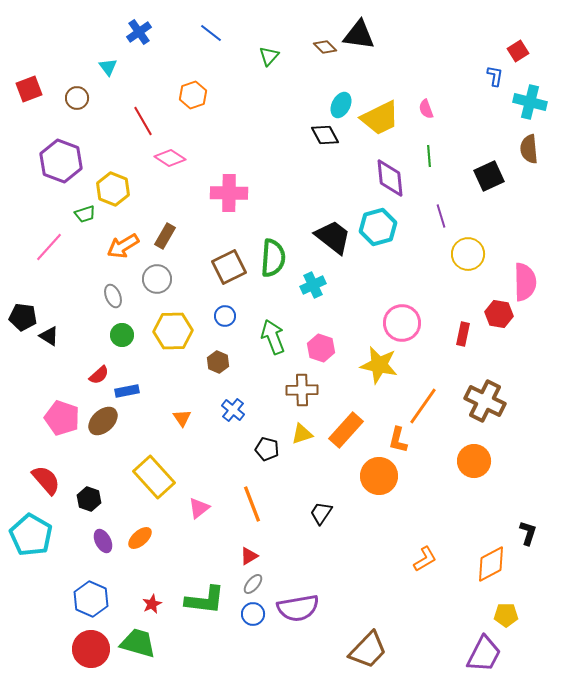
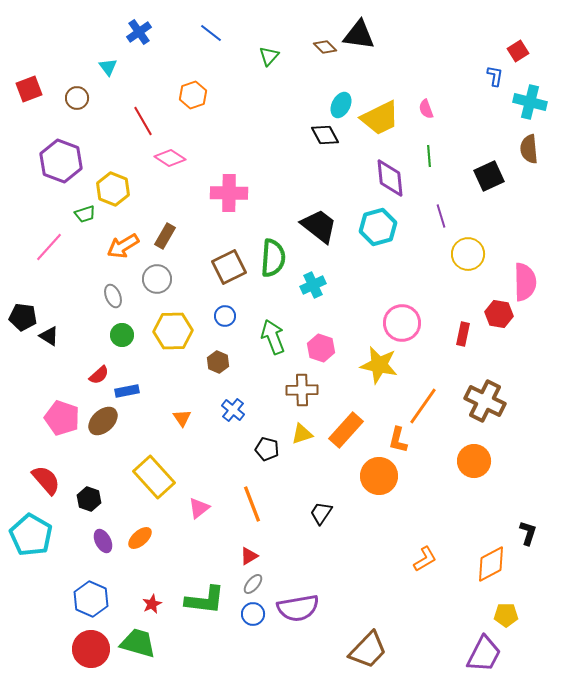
black trapezoid at (333, 237): moved 14 px left, 11 px up
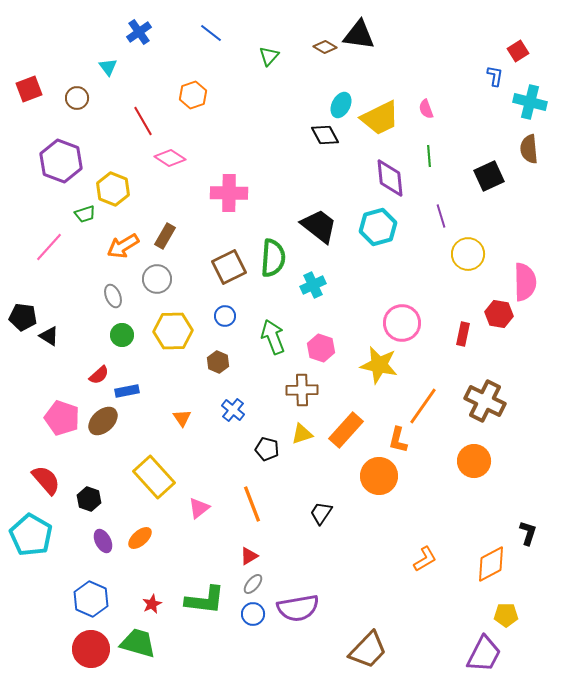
brown diamond at (325, 47): rotated 15 degrees counterclockwise
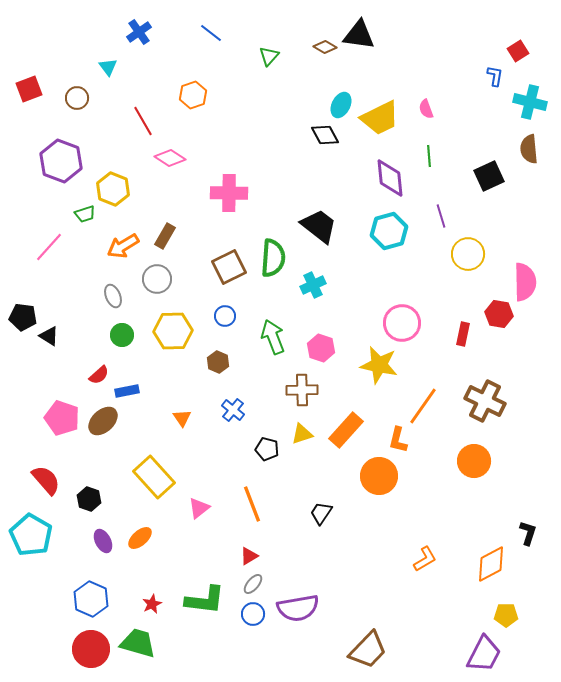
cyan hexagon at (378, 227): moved 11 px right, 4 px down
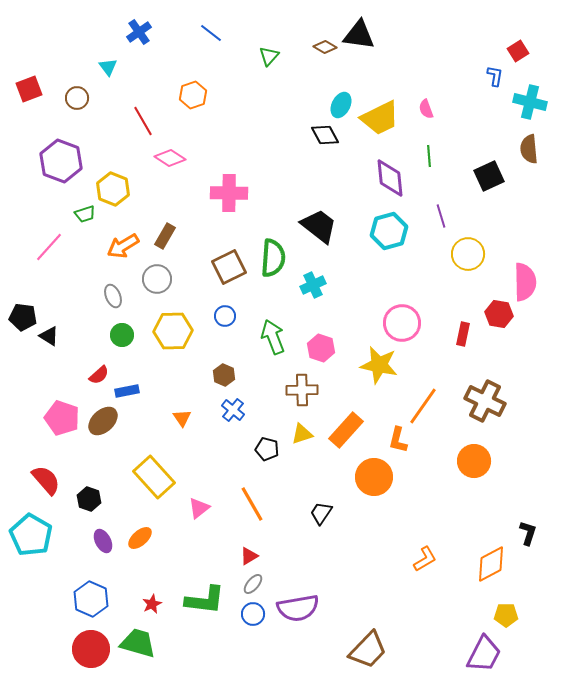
brown hexagon at (218, 362): moved 6 px right, 13 px down
orange circle at (379, 476): moved 5 px left, 1 px down
orange line at (252, 504): rotated 9 degrees counterclockwise
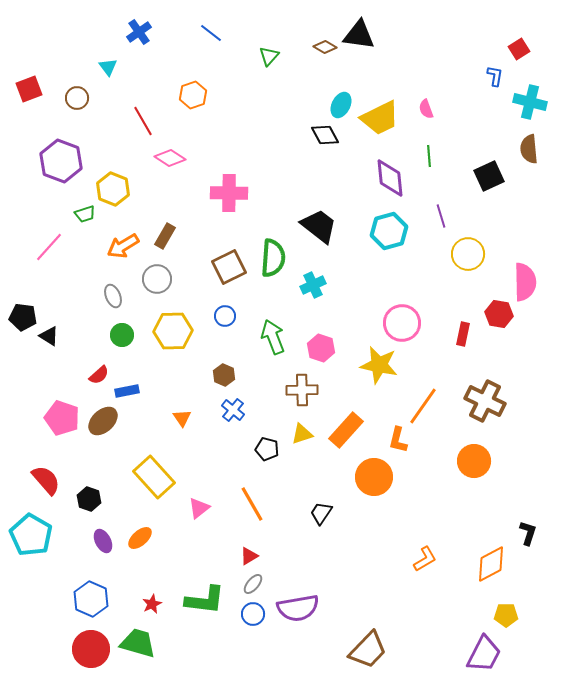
red square at (518, 51): moved 1 px right, 2 px up
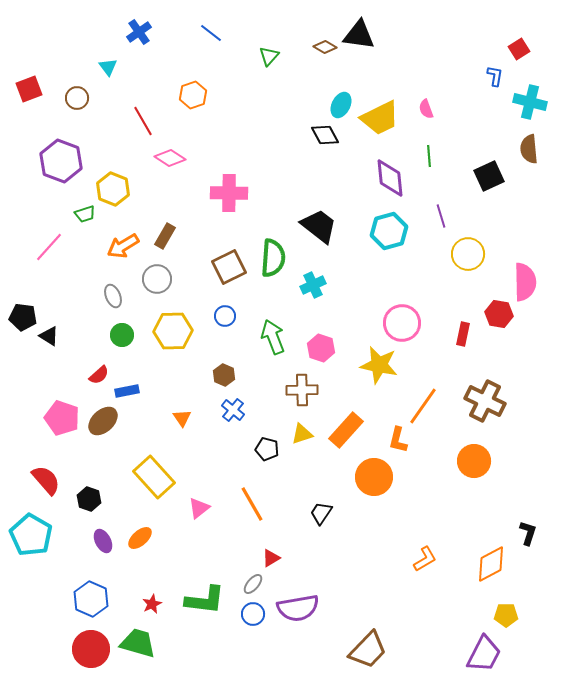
red triangle at (249, 556): moved 22 px right, 2 px down
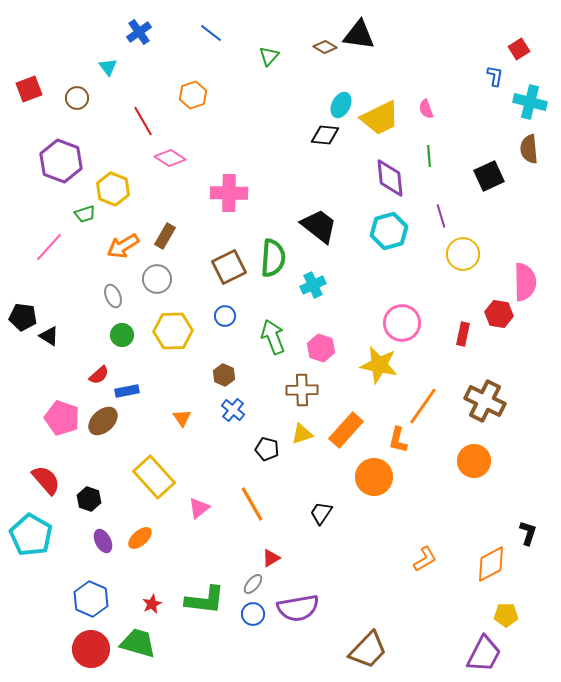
black diamond at (325, 135): rotated 56 degrees counterclockwise
yellow circle at (468, 254): moved 5 px left
